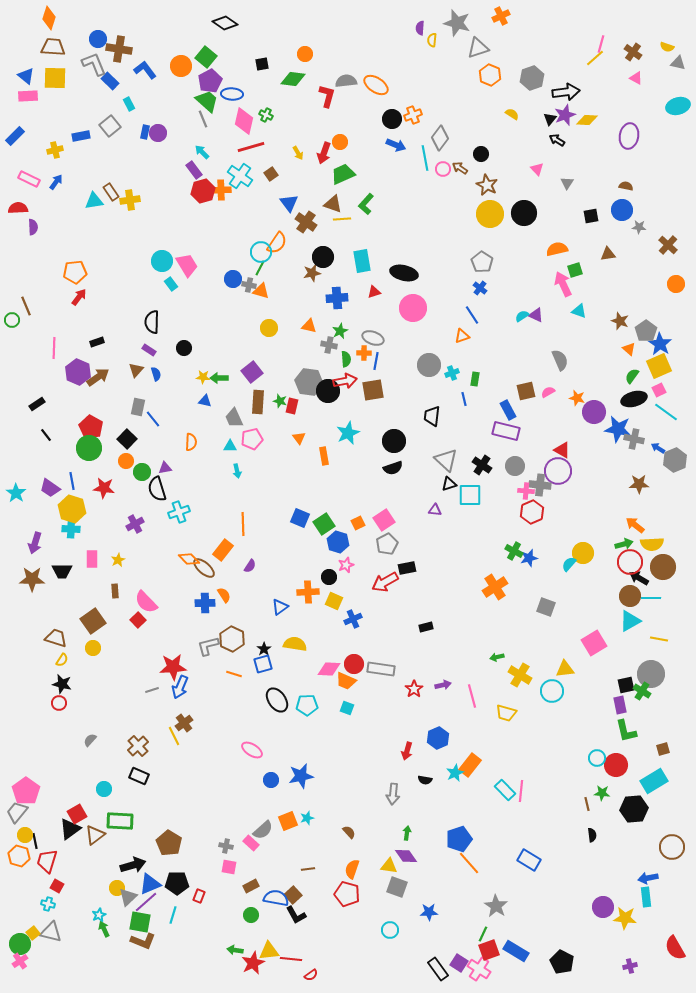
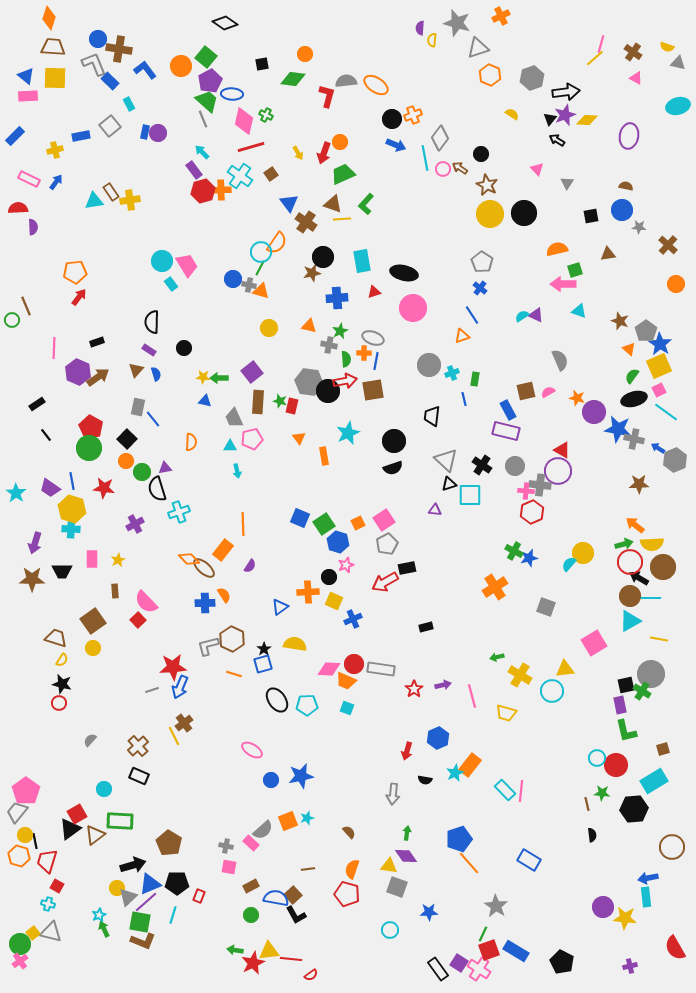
pink arrow at (563, 284): rotated 65 degrees counterclockwise
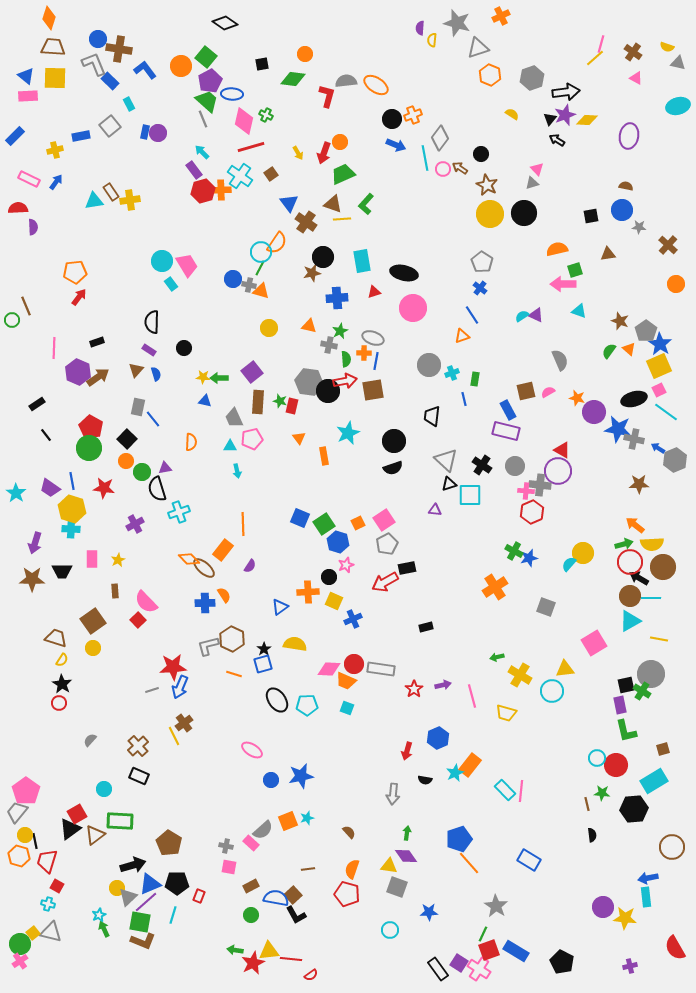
gray triangle at (567, 183): moved 35 px left; rotated 40 degrees clockwise
green semicircle at (632, 376): moved 23 px left, 25 px up
black star at (62, 684): rotated 18 degrees clockwise
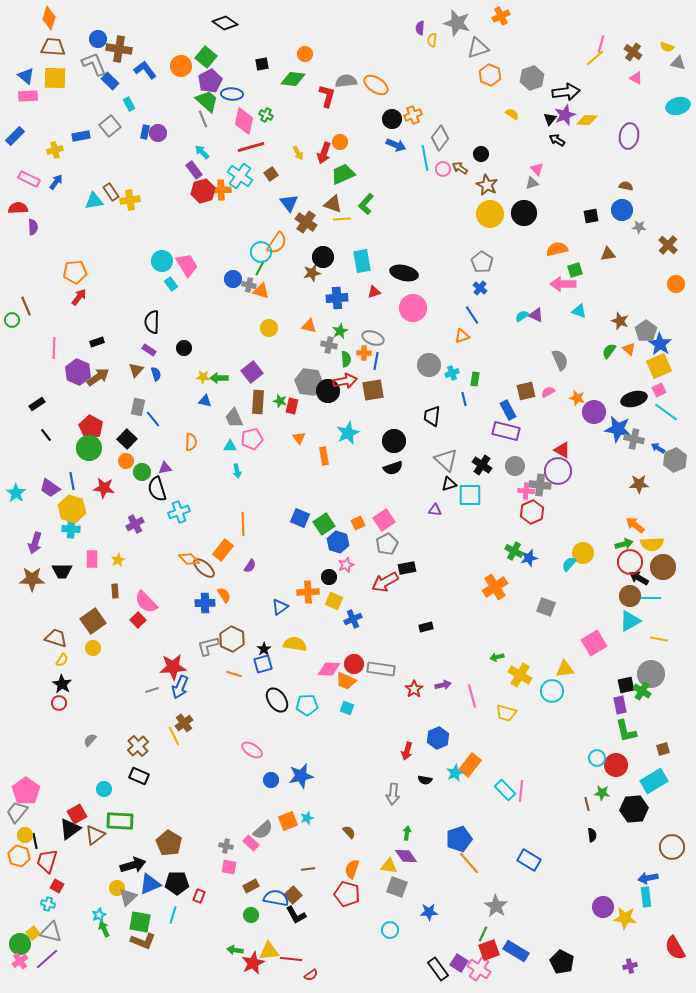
purple line at (146, 902): moved 99 px left, 57 px down
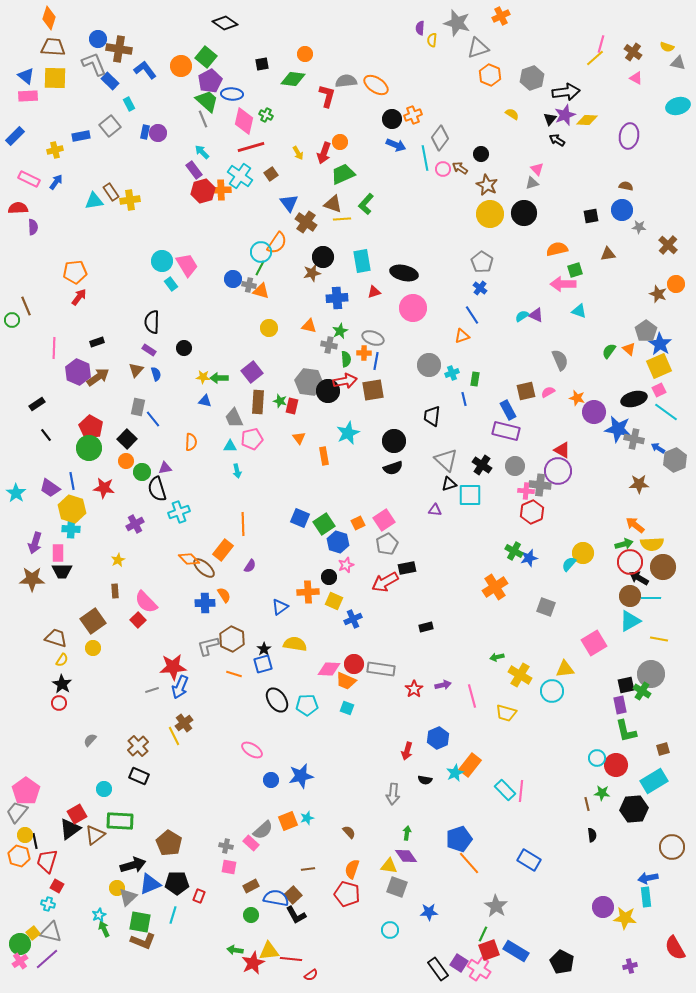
brown star at (620, 321): moved 38 px right, 27 px up
pink rectangle at (92, 559): moved 34 px left, 6 px up
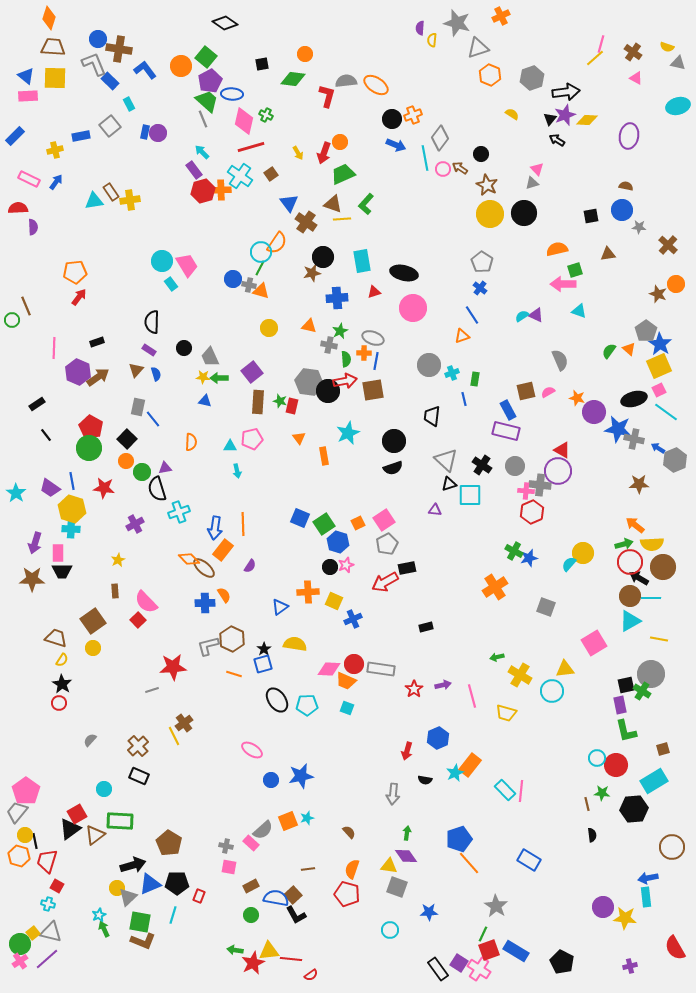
gray trapezoid at (234, 418): moved 24 px left, 61 px up
black circle at (329, 577): moved 1 px right, 10 px up
blue arrow at (180, 687): moved 35 px right, 159 px up; rotated 15 degrees counterclockwise
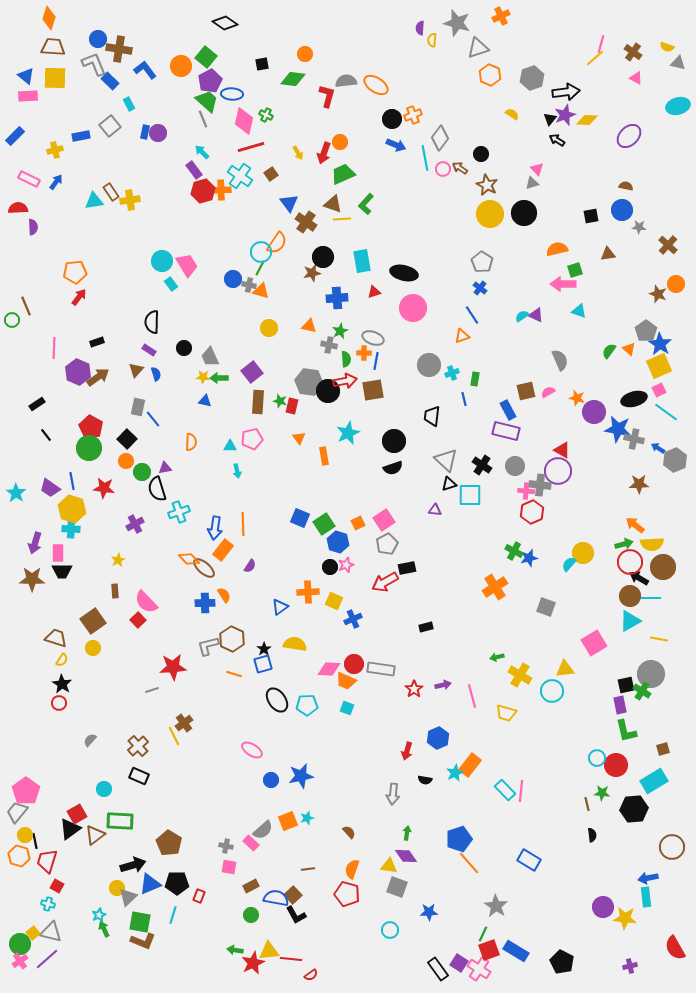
purple ellipse at (629, 136): rotated 35 degrees clockwise
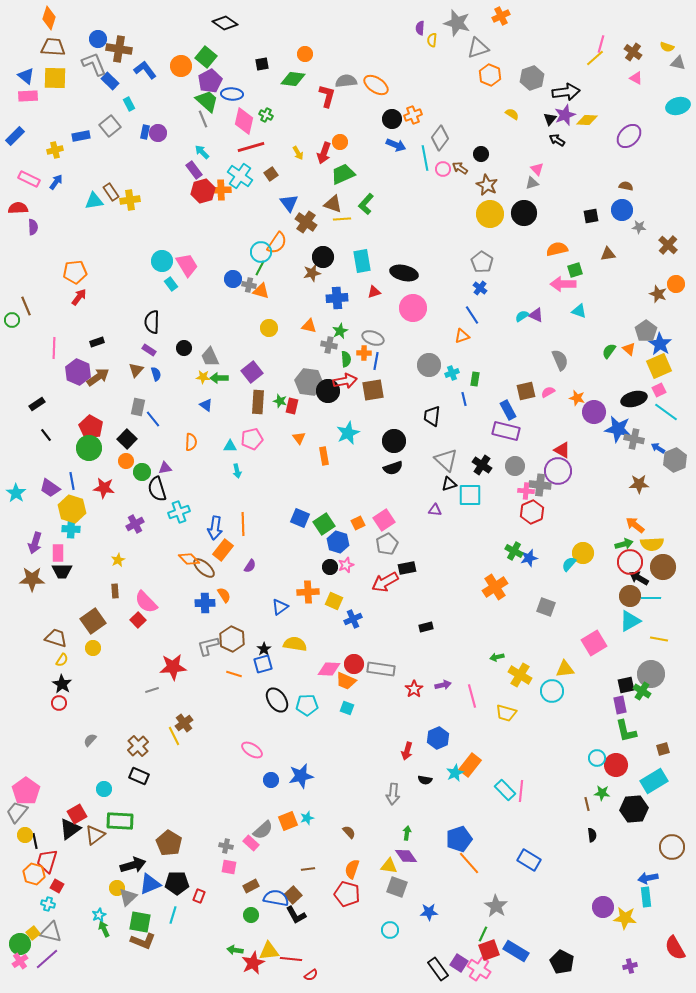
blue triangle at (205, 401): moved 1 px right, 4 px down; rotated 24 degrees clockwise
orange hexagon at (19, 856): moved 15 px right, 18 px down
